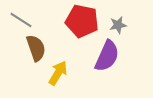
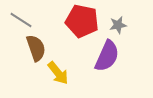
yellow arrow: rotated 110 degrees clockwise
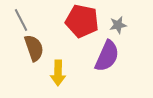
gray line: rotated 30 degrees clockwise
brown semicircle: moved 2 px left
yellow arrow: rotated 40 degrees clockwise
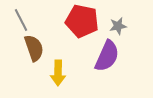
gray star: moved 1 px down
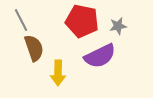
purple semicircle: moved 7 px left; rotated 40 degrees clockwise
